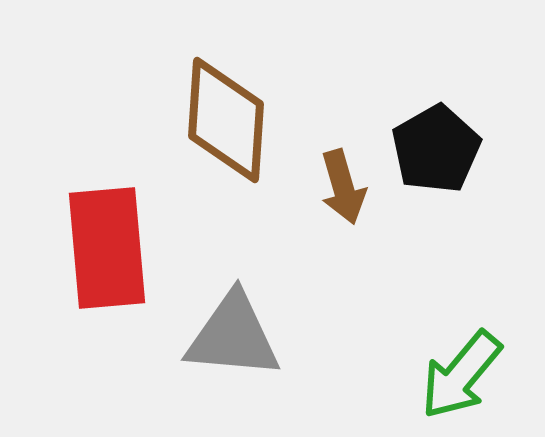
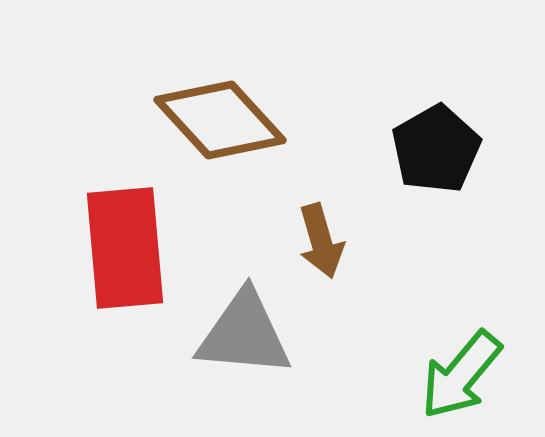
brown diamond: moved 6 px left; rotated 46 degrees counterclockwise
brown arrow: moved 22 px left, 54 px down
red rectangle: moved 18 px right
gray triangle: moved 11 px right, 2 px up
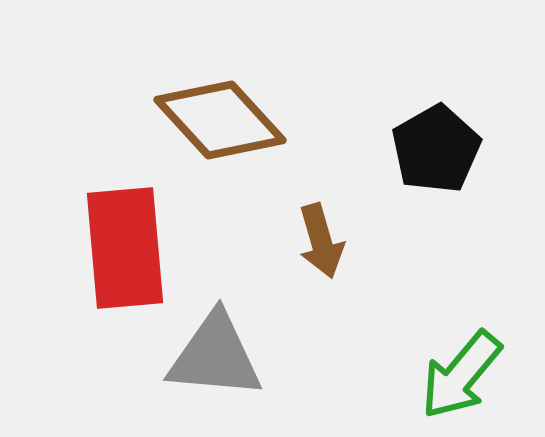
gray triangle: moved 29 px left, 22 px down
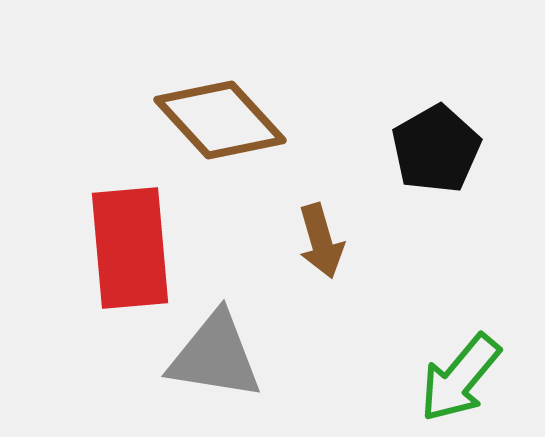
red rectangle: moved 5 px right
gray triangle: rotated 4 degrees clockwise
green arrow: moved 1 px left, 3 px down
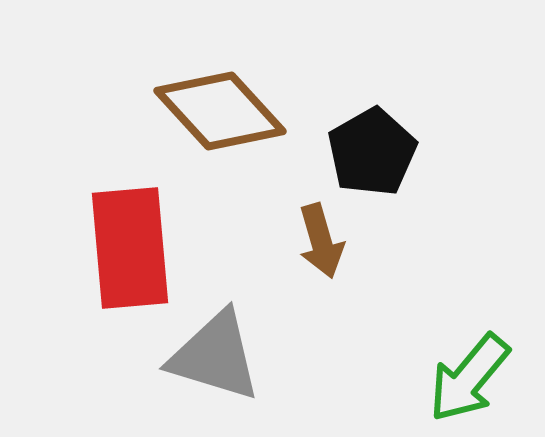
brown diamond: moved 9 px up
black pentagon: moved 64 px left, 3 px down
gray triangle: rotated 8 degrees clockwise
green arrow: moved 9 px right
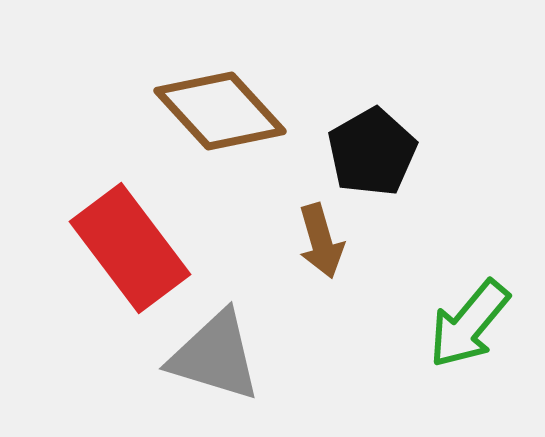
red rectangle: rotated 32 degrees counterclockwise
green arrow: moved 54 px up
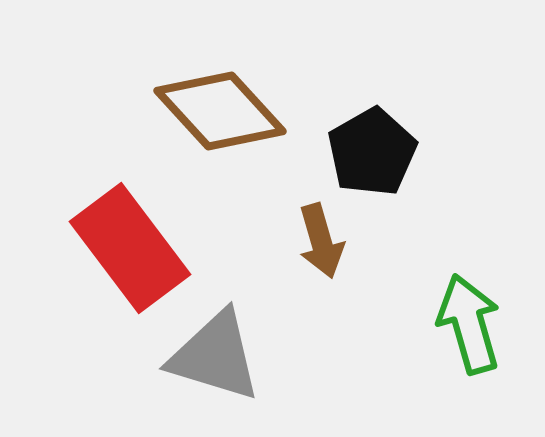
green arrow: rotated 124 degrees clockwise
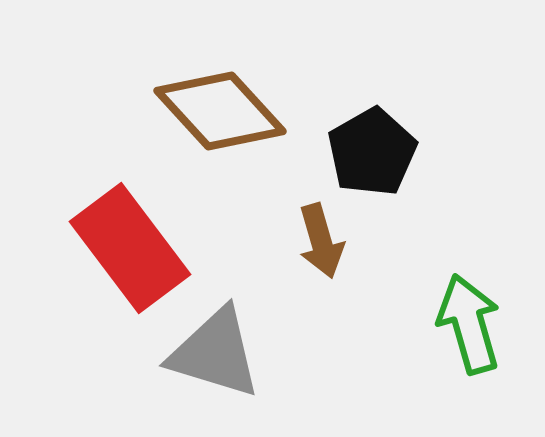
gray triangle: moved 3 px up
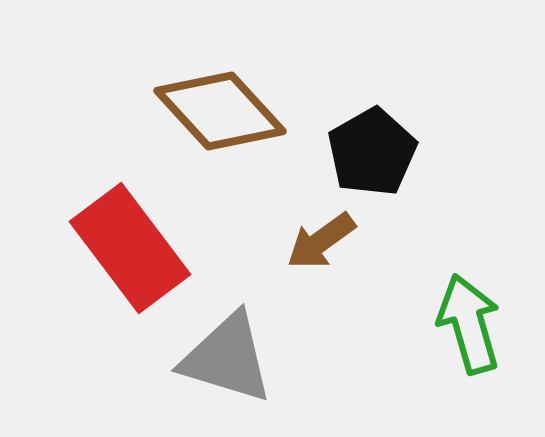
brown arrow: rotated 70 degrees clockwise
gray triangle: moved 12 px right, 5 px down
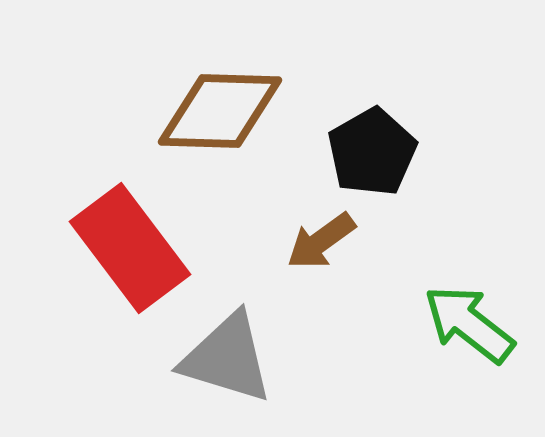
brown diamond: rotated 46 degrees counterclockwise
green arrow: rotated 36 degrees counterclockwise
